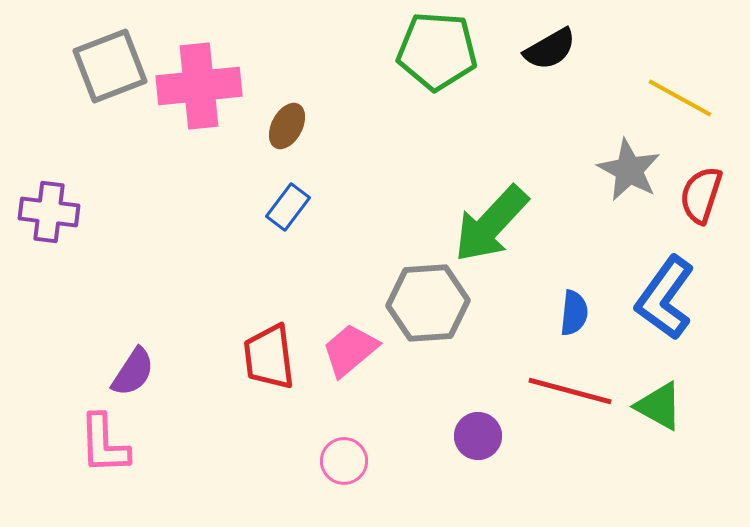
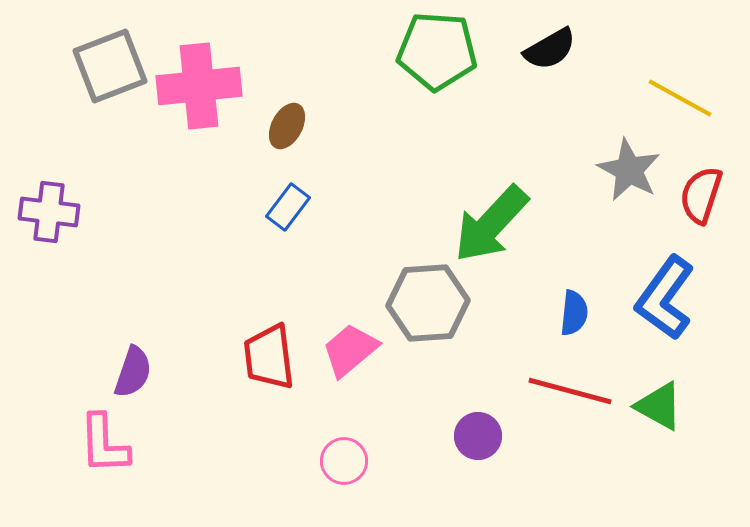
purple semicircle: rotated 14 degrees counterclockwise
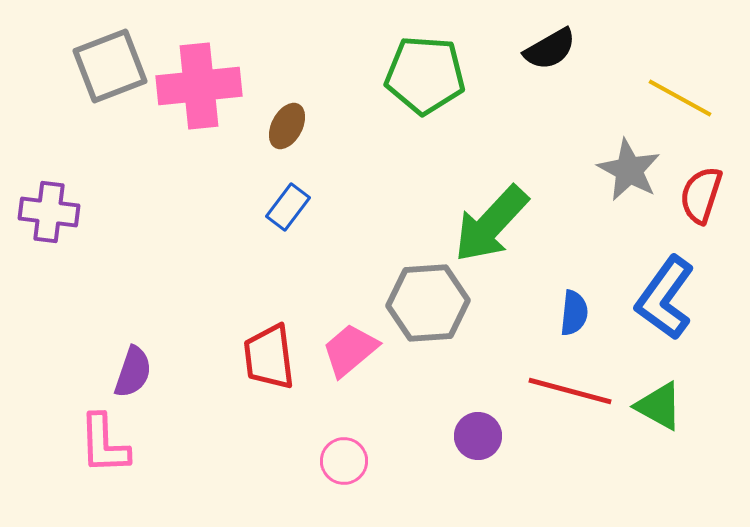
green pentagon: moved 12 px left, 24 px down
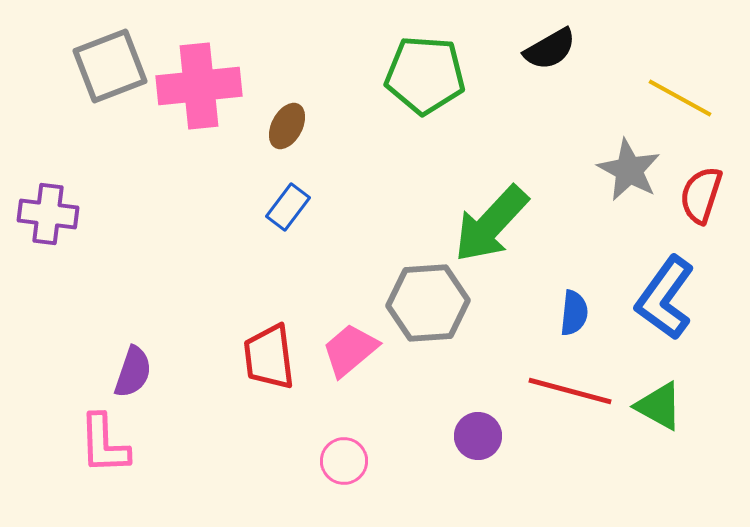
purple cross: moved 1 px left, 2 px down
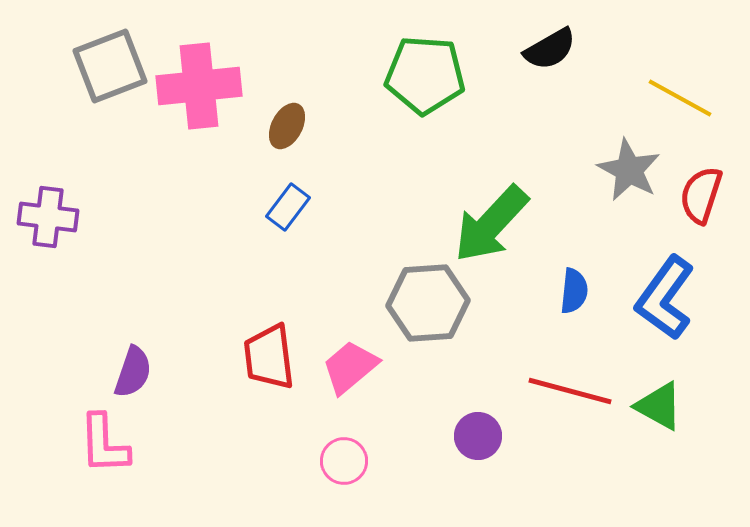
purple cross: moved 3 px down
blue semicircle: moved 22 px up
pink trapezoid: moved 17 px down
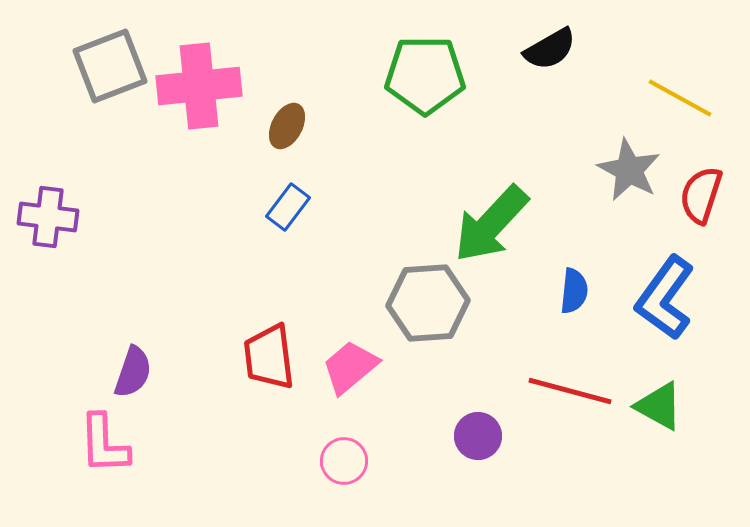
green pentagon: rotated 4 degrees counterclockwise
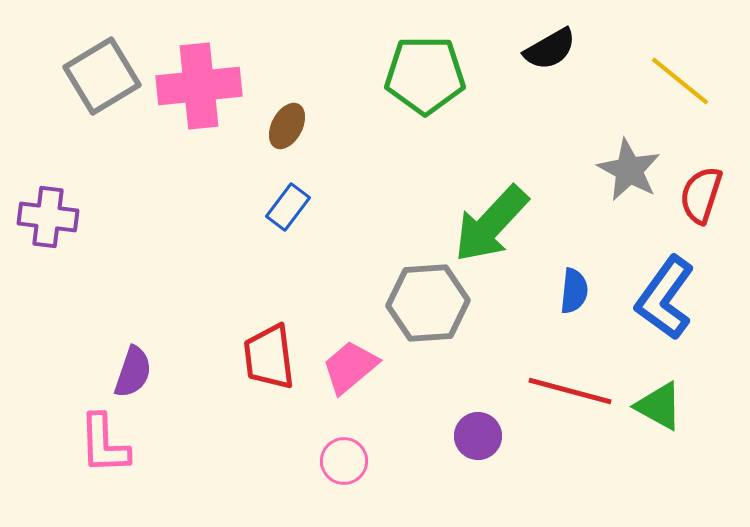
gray square: moved 8 px left, 10 px down; rotated 10 degrees counterclockwise
yellow line: moved 17 px up; rotated 10 degrees clockwise
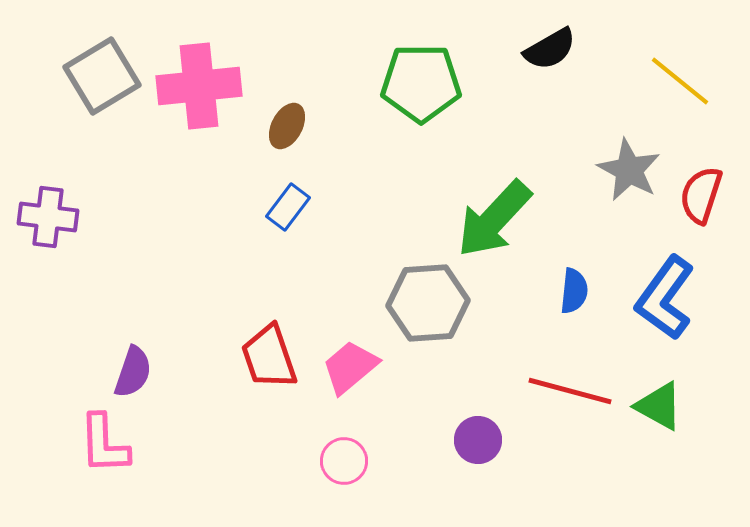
green pentagon: moved 4 px left, 8 px down
green arrow: moved 3 px right, 5 px up
red trapezoid: rotated 12 degrees counterclockwise
purple circle: moved 4 px down
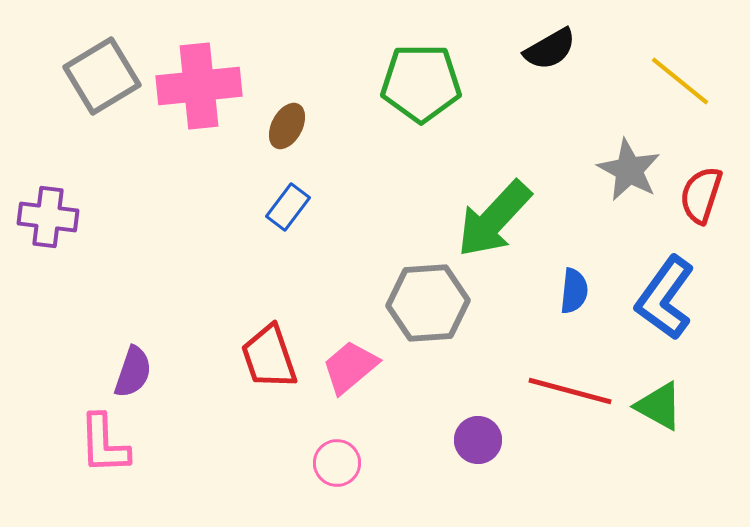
pink circle: moved 7 px left, 2 px down
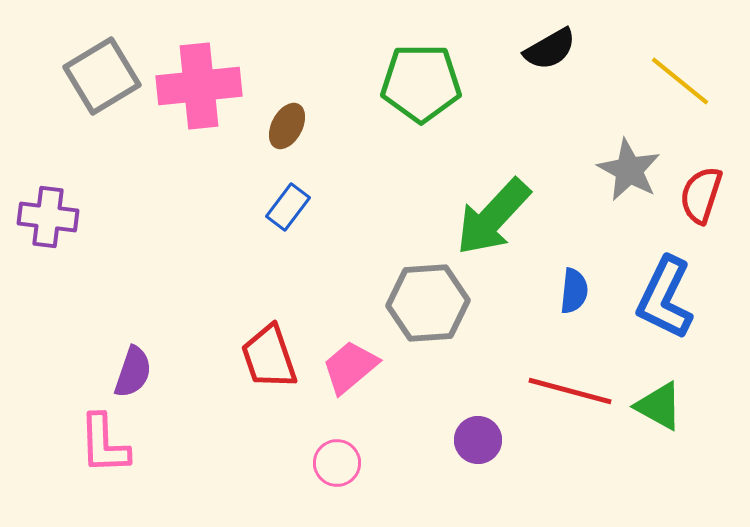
green arrow: moved 1 px left, 2 px up
blue L-shape: rotated 10 degrees counterclockwise
